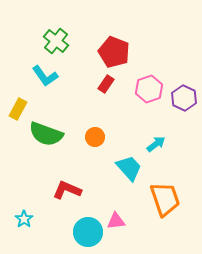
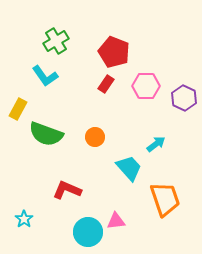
green cross: rotated 20 degrees clockwise
pink hexagon: moved 3 px left, 3 px up; rotated 20 degrees clockwise
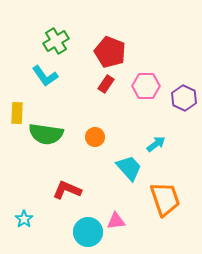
red pentagon: moved 4 px left
yellow rectangle: moved 1 px left, 4 px down; rotated 25 degrees counterclockwise
green semicircle: rotated 12 degrees counterclockwise
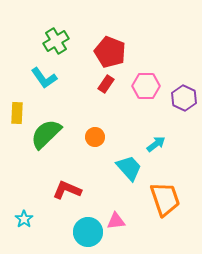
cyan L-shape: moved 1 px left, 2 px down
green semicircle: rotated 128 degrees clockwise
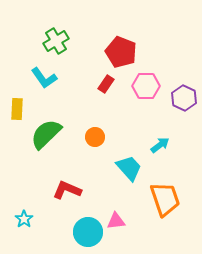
red pentagon: moved 11 px right
yellow rectangle: moved 4 px up
cyan arrow: moved 4 px right, 1 px down
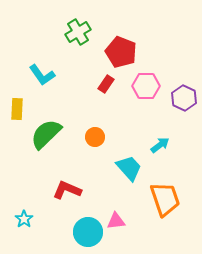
green cross: moved 22 px right, 9 px up
cyan L-shape: moved 2 px left, 3 px up
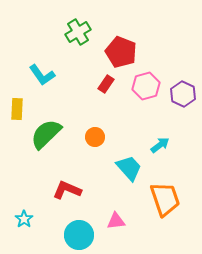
pink hexagon: rotated 16 degrees counterclockwise
purple hexagon: moved 1 px left, 4 px up
cyan circle: moved 9 px left, 3 px down
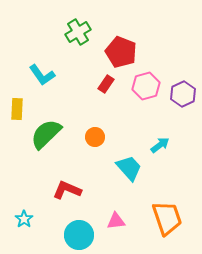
purple hexagon: rotated 10 degrees clockwise
orange trapezoid: moved 2 px right, 19 px down
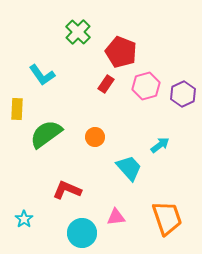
green cross: rotated 15 degrees counterclockwise
green semicircle: rotated 8 degrees clockwise
pink triangle: moved 4 px up
cyan circle: moved 3 px right, 2 px up
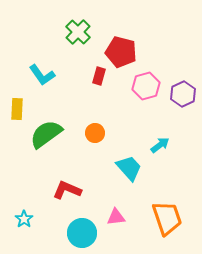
red pentagon: rotated 8 degrees counterclockwise
red rectangle: moved 7 px left, 8 px up; rotated 18 degrees counterclockwise
orange circle: moved 4 px up
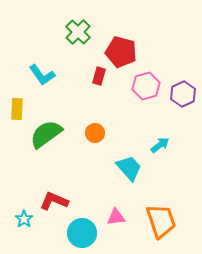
red L-shape: moved 13 px left, 11 px down
orange trapezoid: moved 6 px left, 3 px down
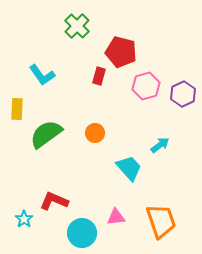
green cross: moved 1 px left, 6 px up
